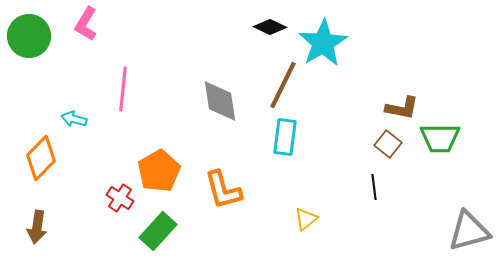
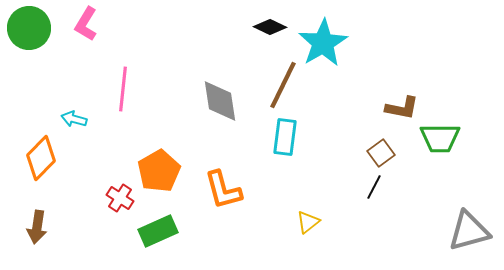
green circle: moved 8 px up
brown square: moved 7 px left, 9 px down; rotated 16 degrees clockwise
black line: rotated 35 degrees clockwise
yellow triangle: moved 2 px right, 3 px down
green rectangle: rotated 24 degrees clockwise
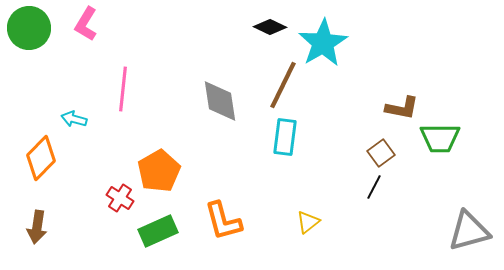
orange L-shape: moved 31 px down
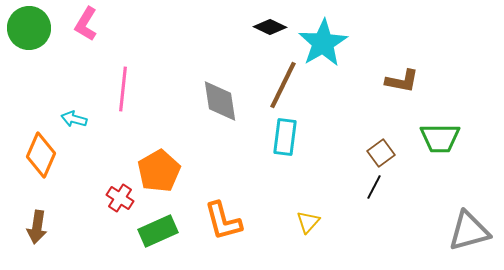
brown L-shape: moved 27 px up
orange diamond: moved 3 px up; rotated 21 degrees counterclockwise
yellow triangle: rotated 10 degrees counterclockwise
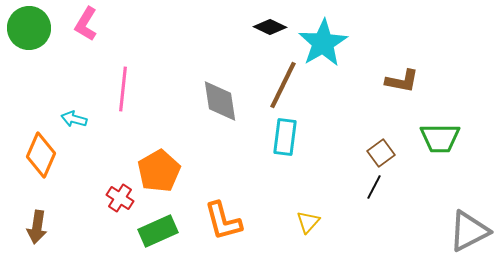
gray triangle: rotated 12 degrees counterclockwise
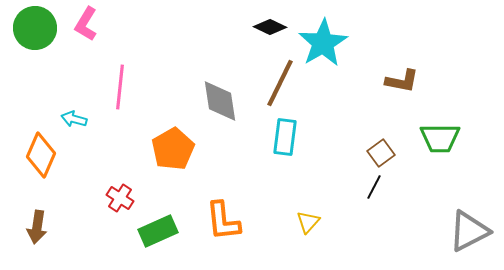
green circle: moved 6 px right
brown line: moved 3 px left, 2 px up
pink line: moved 3 px left, 2 px up
orange pentagon: moved 14 px right, 22 px up
orange L-shape: rotated 9 degrees clockwise
